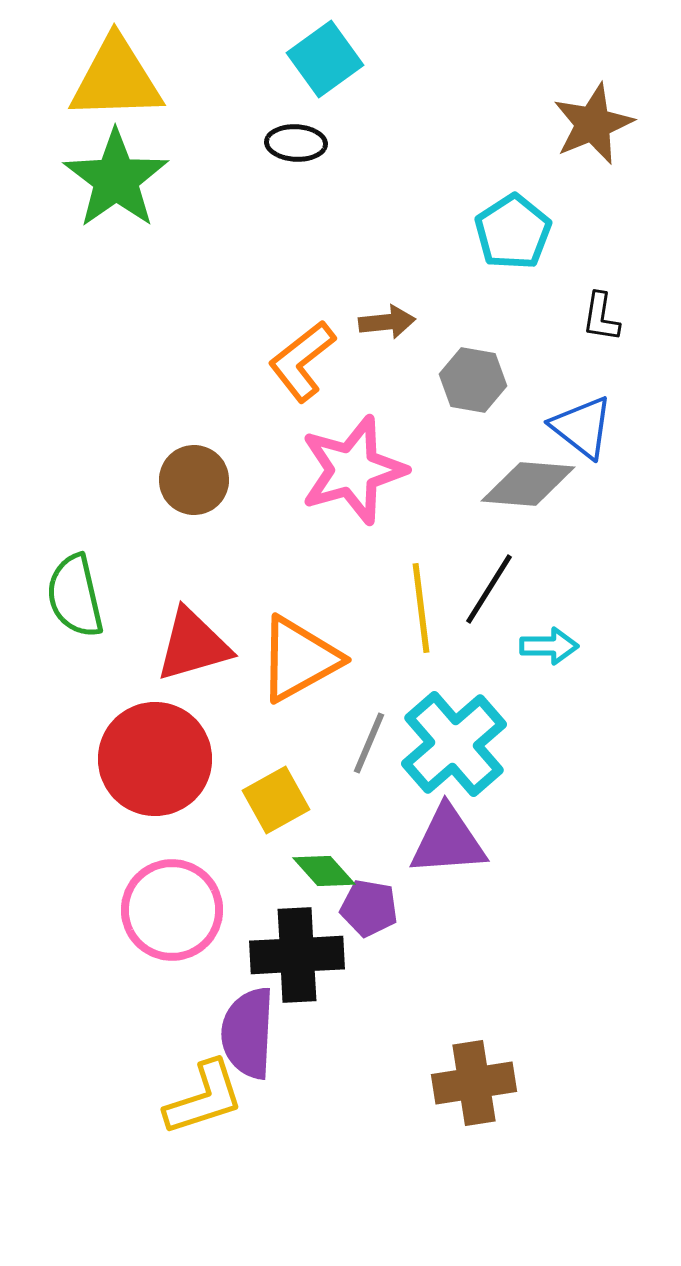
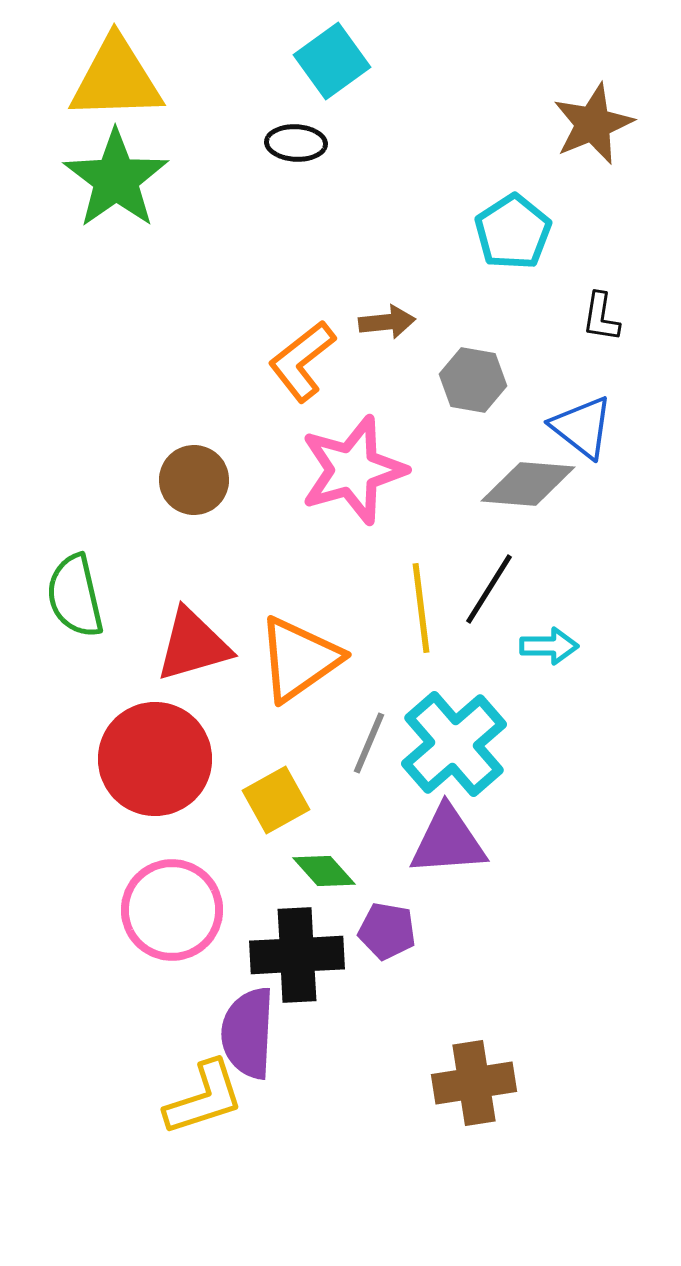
cyan square: moved 7 px right, 2 px down
orange triangle: rotated 6 degrees counterclockwise
purple pentagon: moved 18 px right, 23 px down
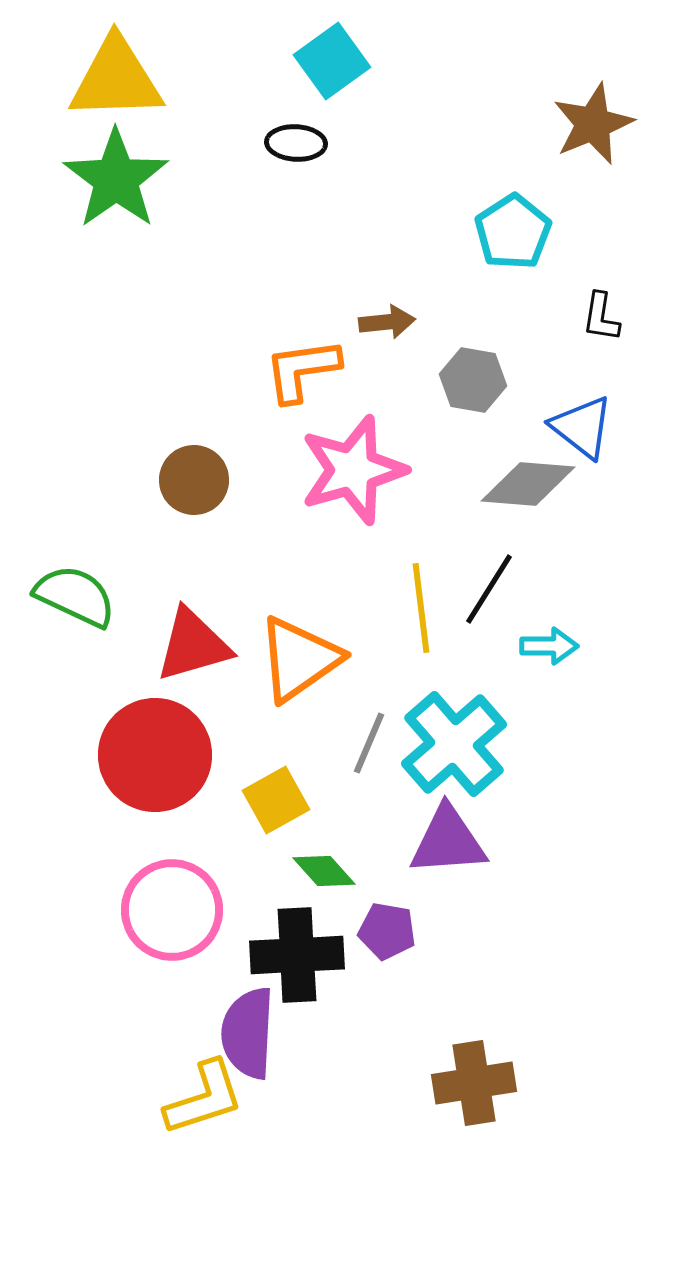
orange L-shape: moved 9 px down; rotated 30 degrees clockwise
green semicircle: rotated 128 degrees clockwise
red circle: moved 4 px up
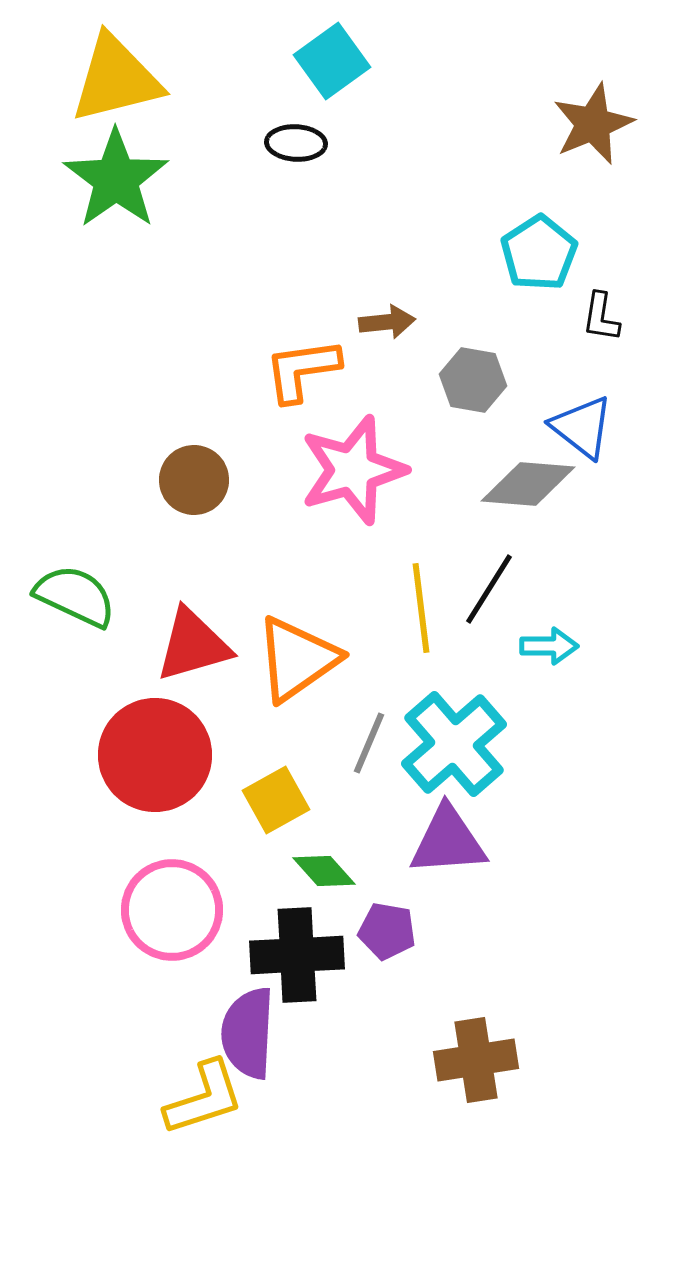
yellow triangle: rotated 12 degrees counterclockwise
cyan pentagon: moved 26 px right, 21 px down
orange triangle: moved 2 px left
brown cross: moved 2 px right, 23 px up
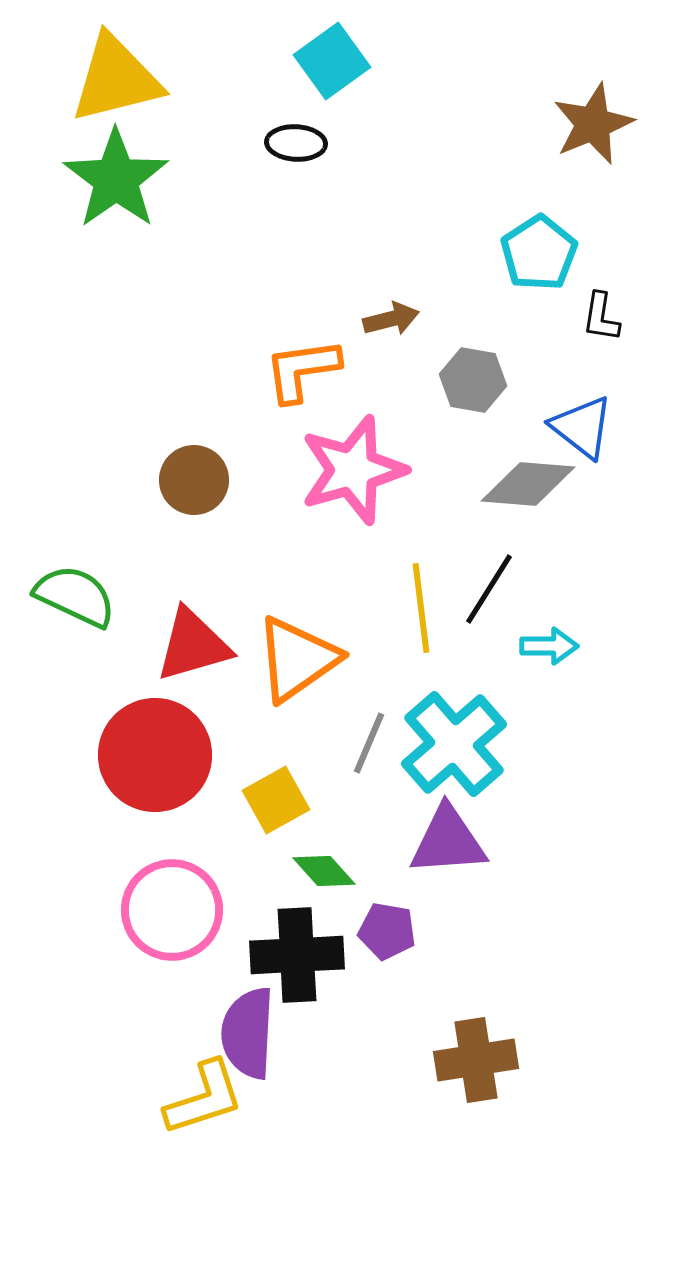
brown arrow: moved 4 px right, 3 px up; rotated 8 degrees counterclockwise
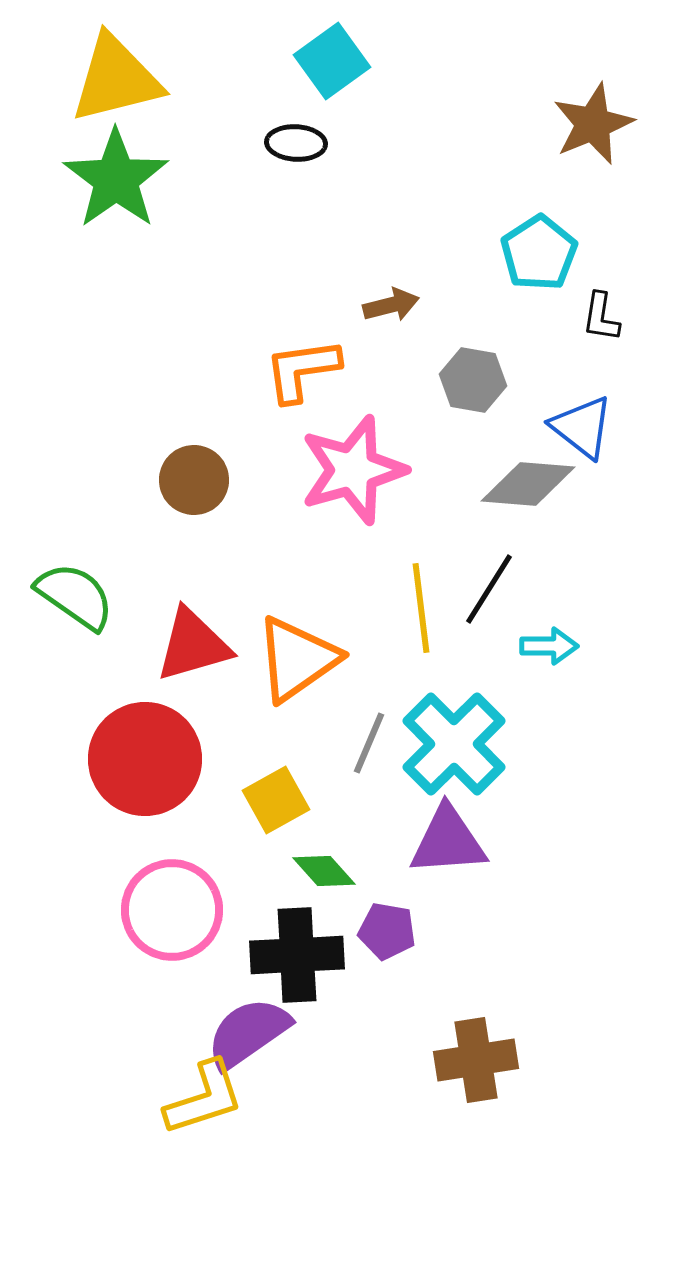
brown arrow: moved 14 px up
green semicircle: rotated 10 degrees clockwise
cyan cross: rotated 4 degrees counterclockwise
red circle: moved 10 px left, 4 px down
purple semicircle: rotated 52 degrees clockwise
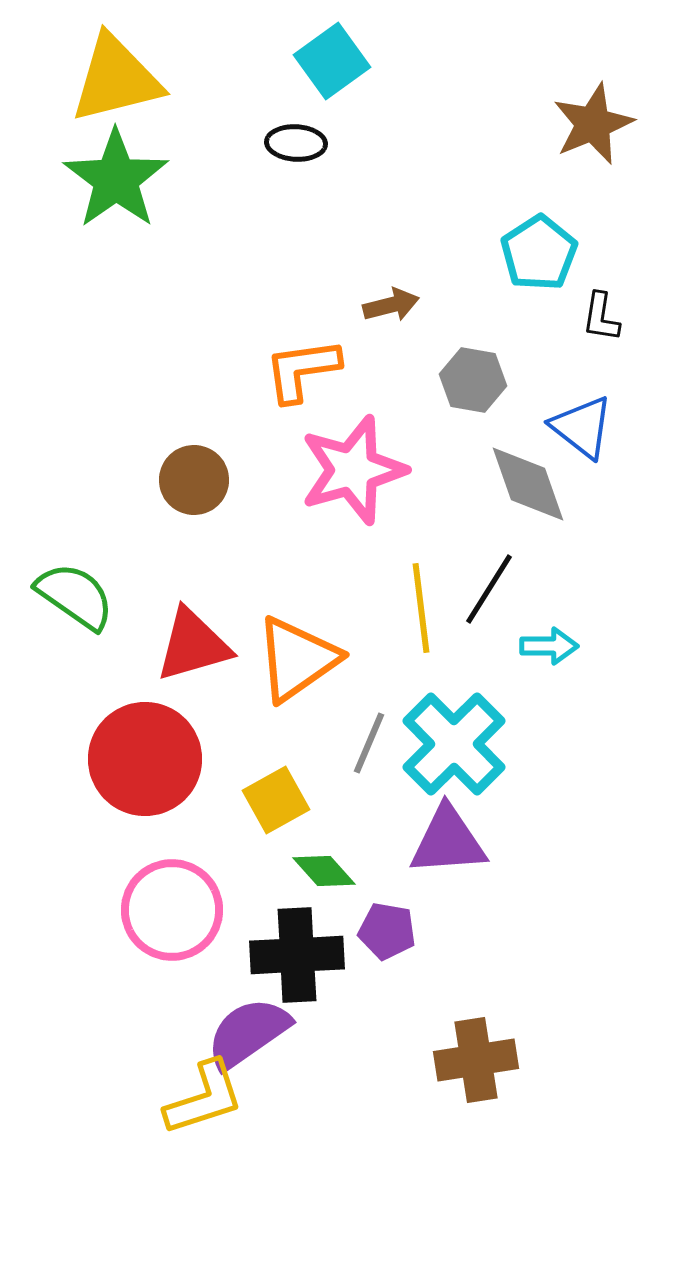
gray diamond: rotated 66 degrees clockwise
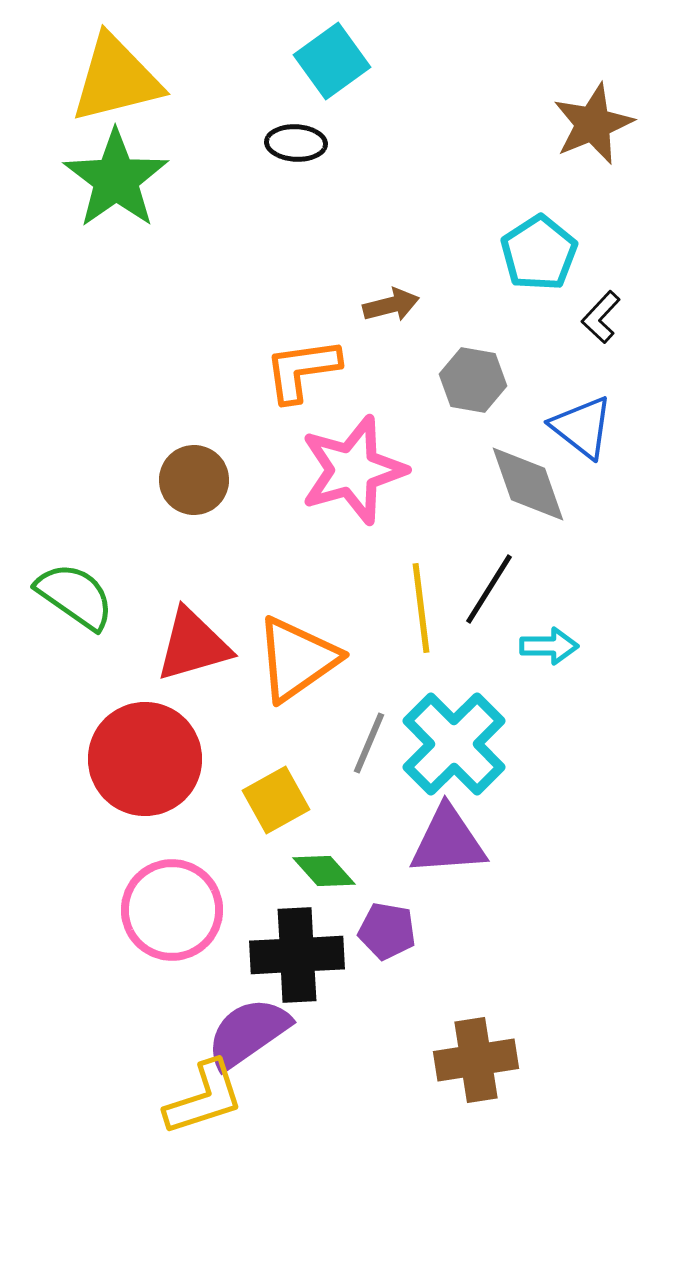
black L-shape: rotated 34 degrees clockwise
